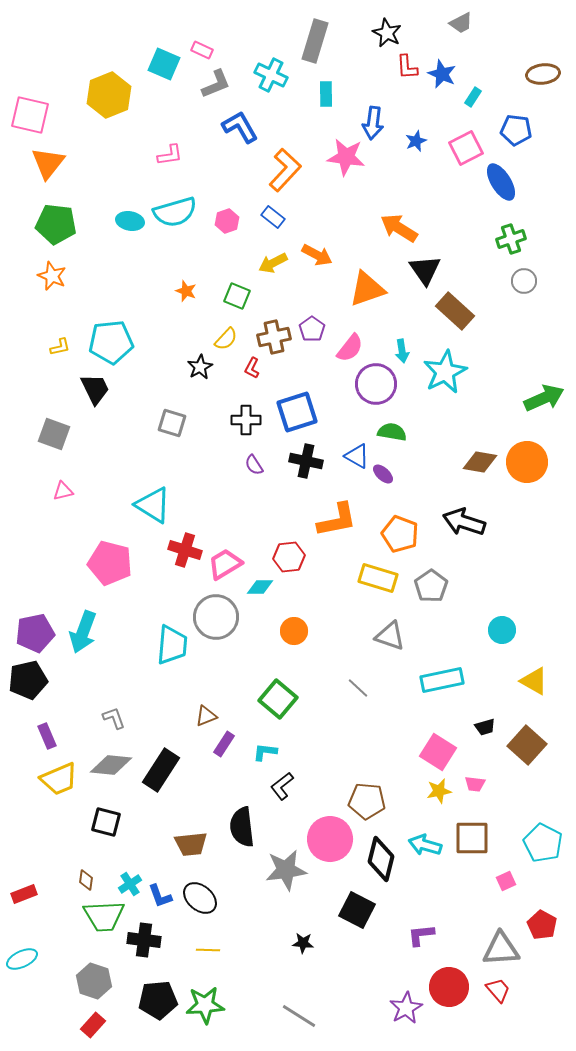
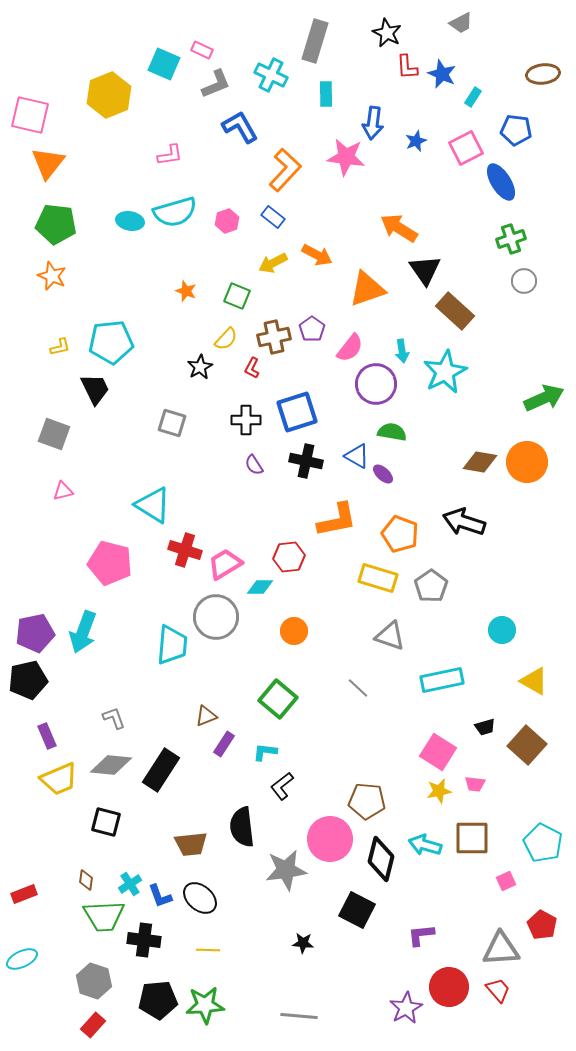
gray line at (299, 1016): rotated 27 degrees counterclockwise
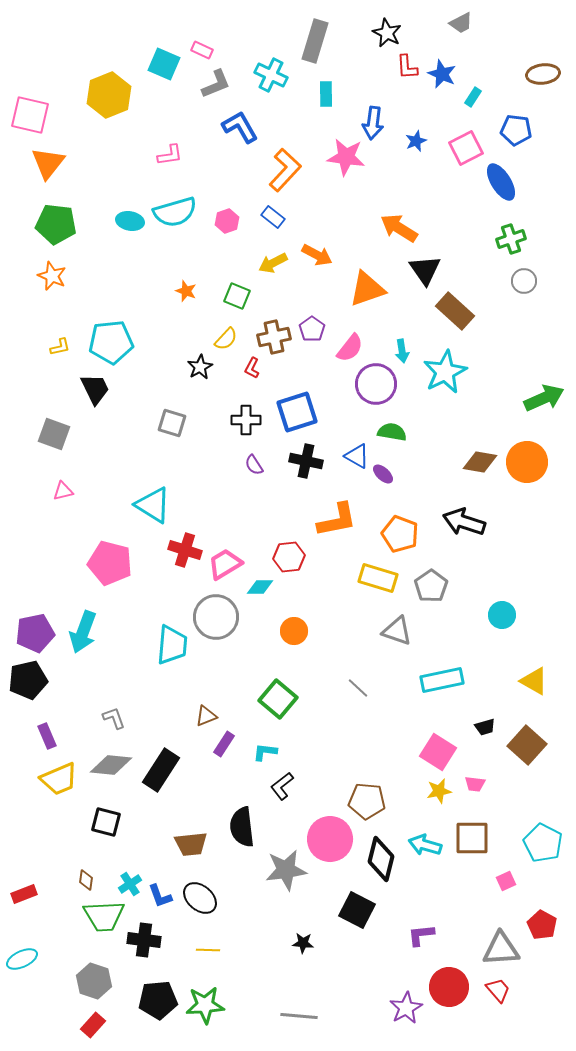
cyan circle at (502, 630): moved 15 px up
gray triangle at (390, 636): moved 7 px right, 5 px up
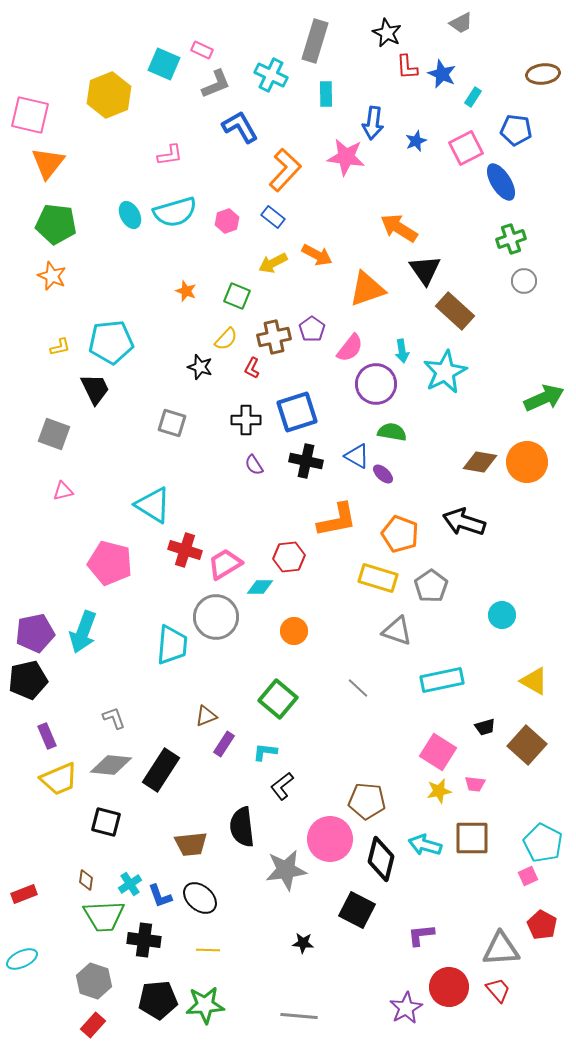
cyan ellipse at (130, 221): moved 6 px up; rotated 52 degrees clockwise
black star at (200, 367): rotated 25 degrees counterclockwise
pink square at (506, 881): moved 22 px right, 5 px up
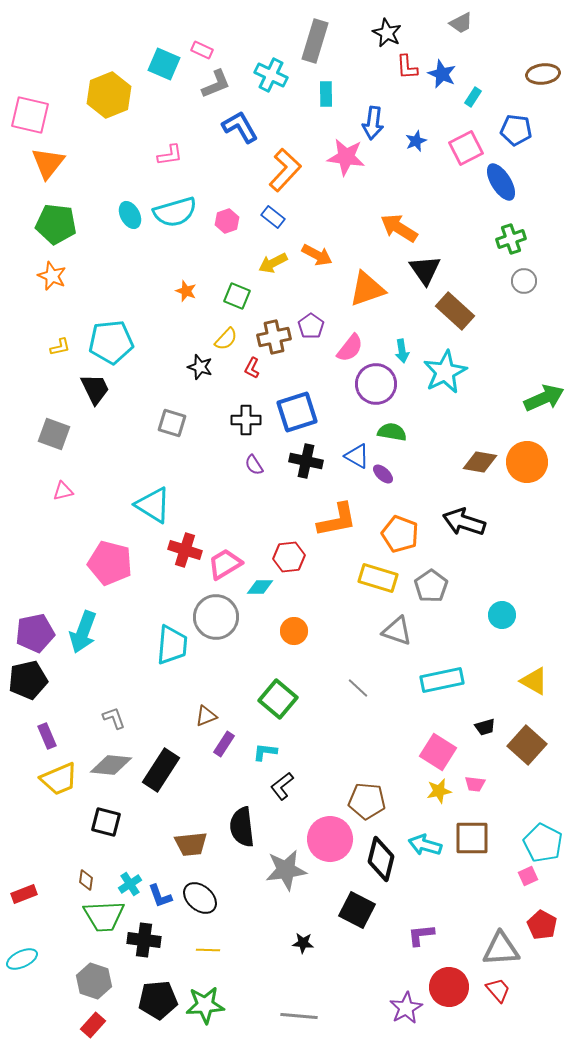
purple pentagon at (312, 329): moved 1 px left, 3 px up
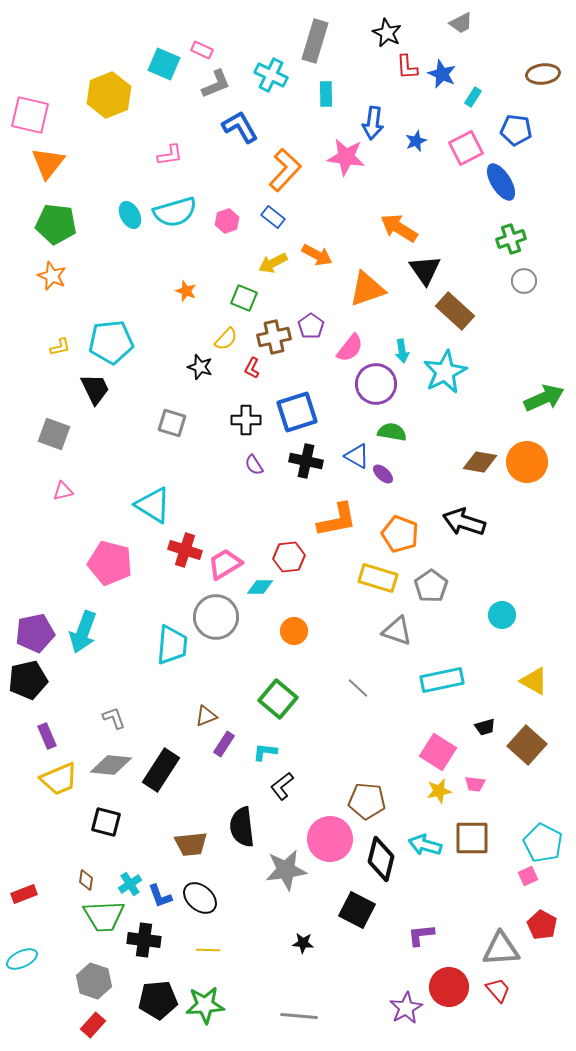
green square at (237, 296): moved 7 px right, 2 px down
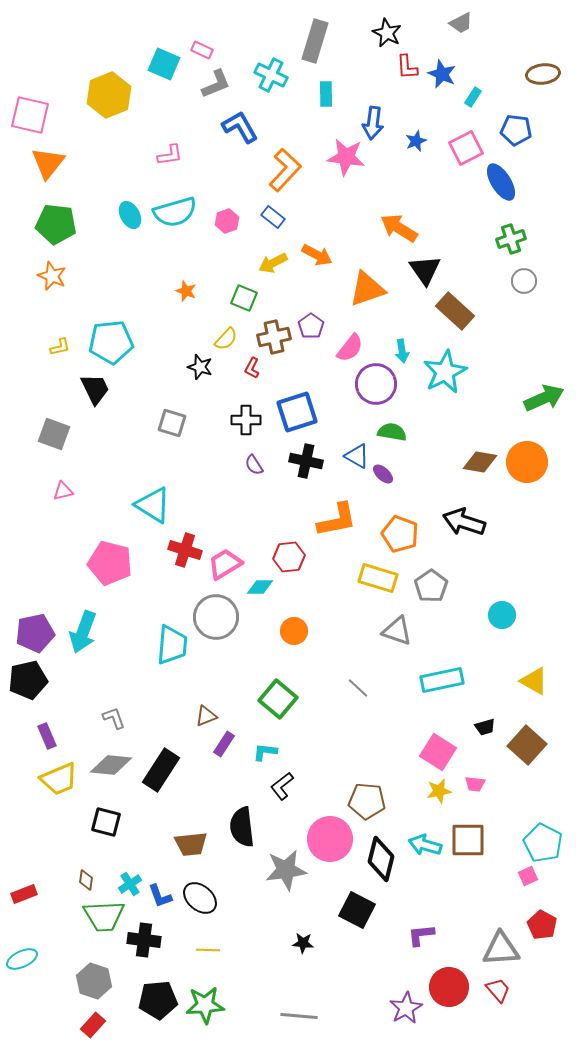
brown square at (472, 838): moved 4 px left, 2 px down
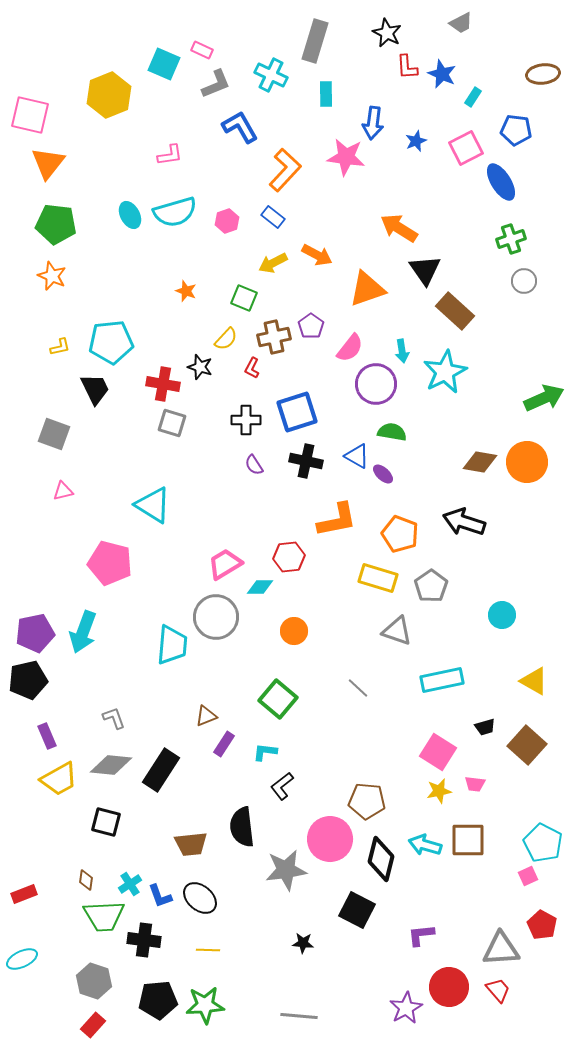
red cross at (185, 550): moved 22 px left, 166 px up; rotated 8 degrees counterclockwise
yellow trapezoid at (59, 779): rotated 6 degrees counterclockwise
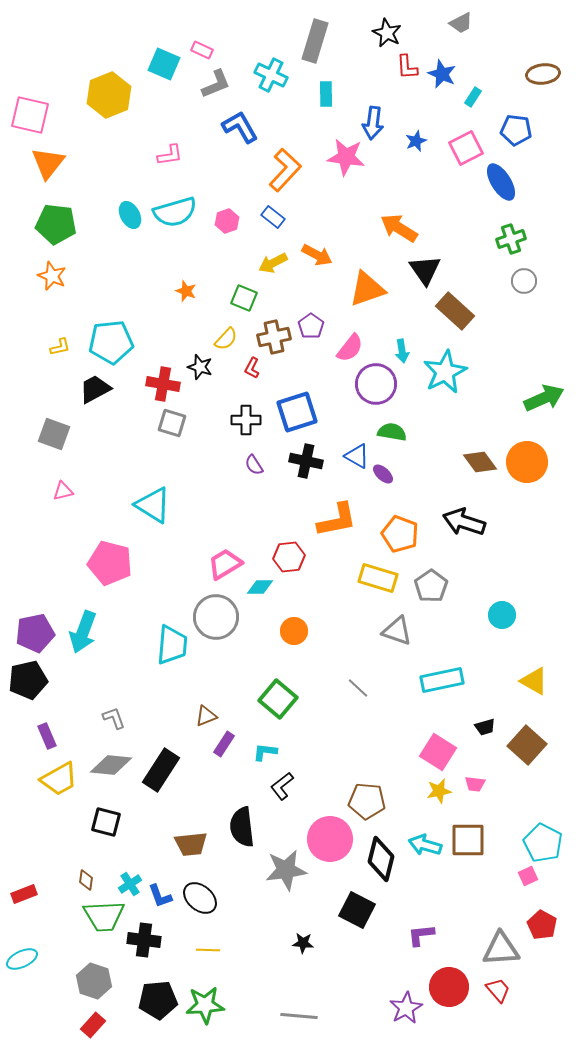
black trapezoid at (95, 389): rotated 92 degrees counterclockwise
brown diamond at (480, 462): rotated 44 degrees clockwise
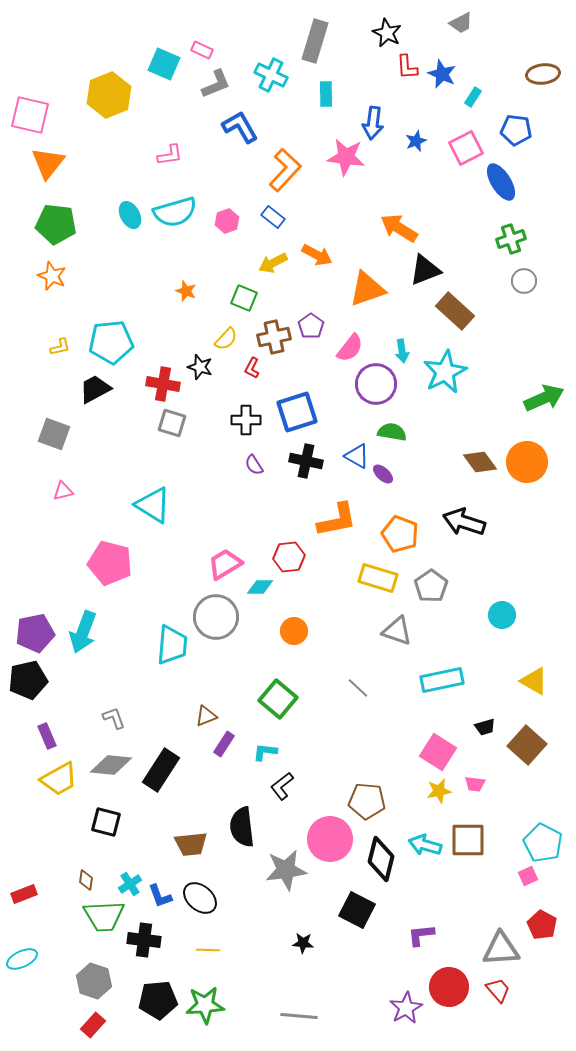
black triangle at (425, 270): rotated 44 degrees clockwise
